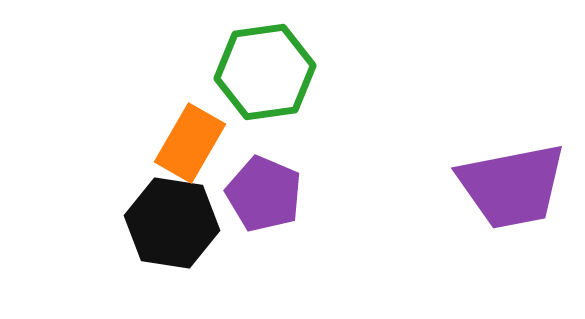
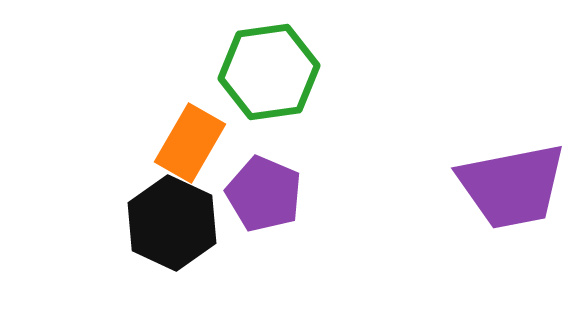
green hexagon: moved 4 px right
black hexagon: rotated 16 degrees clockwise
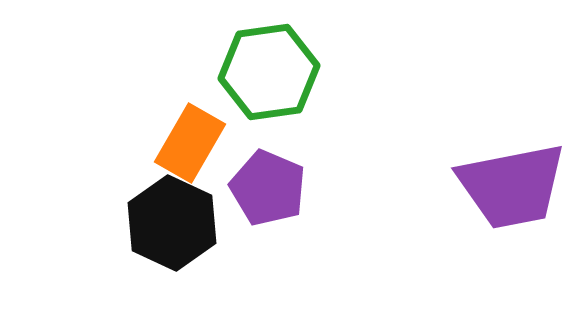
purple pentagon: moved 4 px right, 6 px up
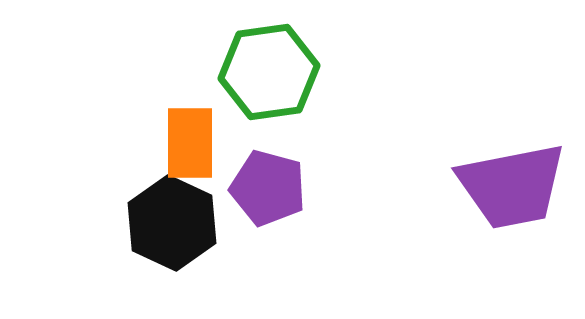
orange rectangle: rotated 30 degrees counterclockwise
purple pentagon: rotated 8 degrees counterclockwise
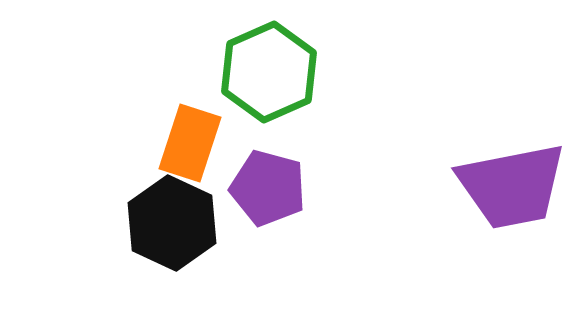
green hexagon: rotated 16 degrees counterclockwise
orange rectangle: rotated 18 degrees clockwise
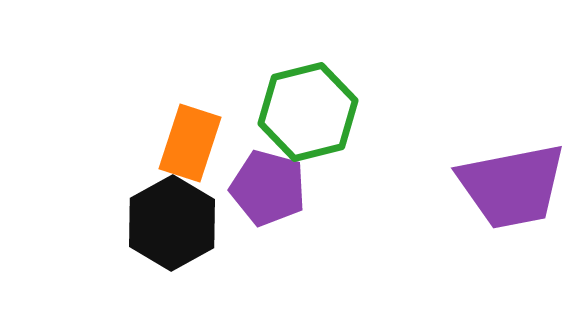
green hexagon: moved 39 px right, 40 px down; rotated 10 degrees clockwise
black hexagon: rotated 6 degrees clockwise
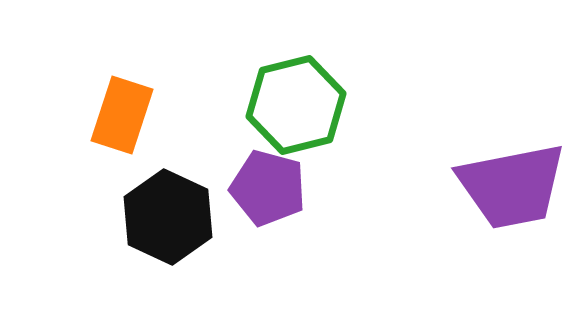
green hexagon: moved 12 px left, 7 px up
orange rectangle: moved 68 px left, 28 px up
black hexagon: moved 4 px left, 6 px up; rotated 6 degrees counterclockwise
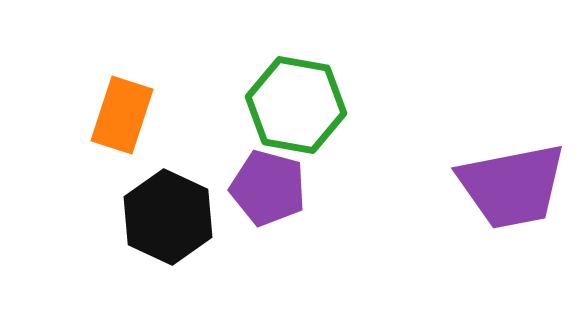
green hexagon: rotated 24 degrees clockwise
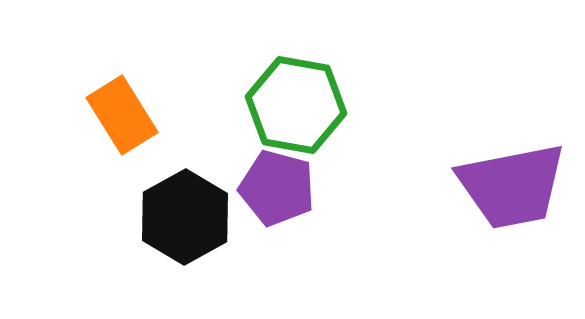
orange rectangle: rotated 50 degrees counterclockwise
purple pentagon: moved 9 px right
black hexagon: moved 17 px right; rotated 6 degrees clockwise
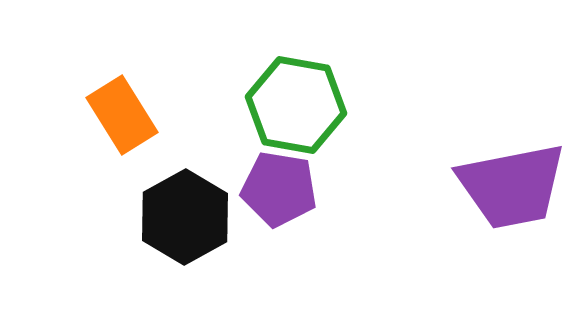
purple pentagon: moved 2 px right, 1 px down; rotated 6 degrees counterclockwise
